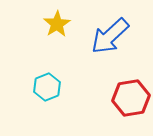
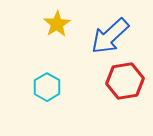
cyan hexagon: rotated 8 degrees counterclockwise
red hexagon: moved 6 px left, 17 px up
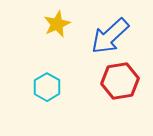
yellow star: rotated 8 degrees clockwise
red hexagon: moved 5 px left
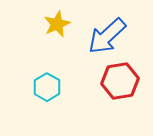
blue arrow: moved 3 px left
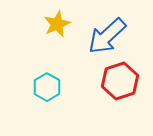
red hexagon: rotated 9 degrees counterclockwise
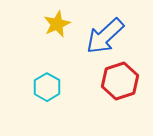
blue arrow: moved 2 px left
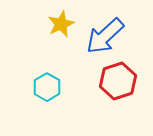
yellow star: moved 4 px right
red hexagon: moved 2 px left
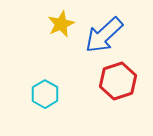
blue arrow: moved 1 px left, 1 px up
cyan hexagon: moved 2 px left, 7 px down
